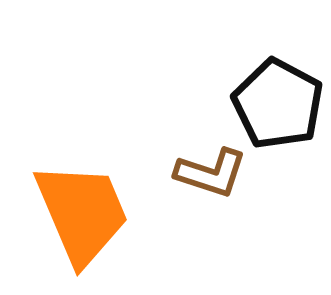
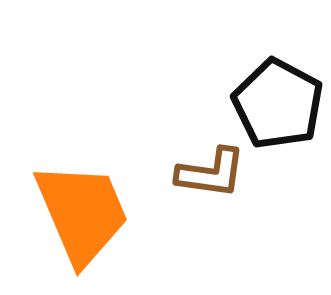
brown L-shape: rotated 10 degrees counterclockwise
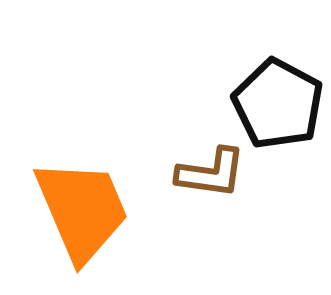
orange trapezoid: moved 3 px up
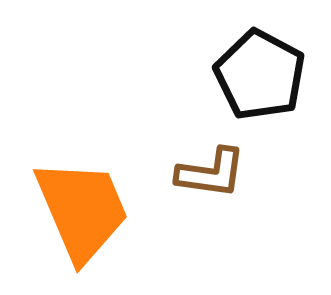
black pentagon: moved 18 px left, 29 px up
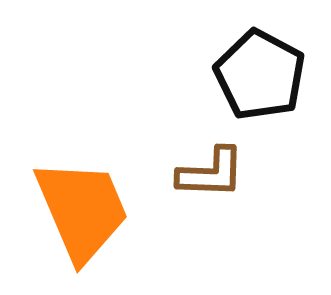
brown L-shape: rotated 6 degrees counterclockwise
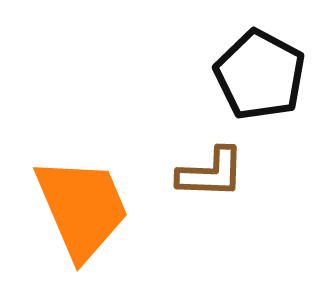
orange trapezoid: moved 2 px up
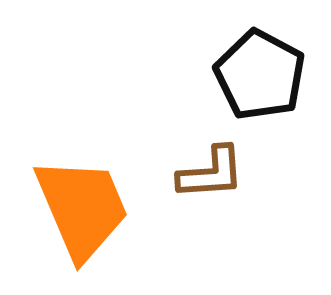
brown L-shape: rotated 6 degrees counterclockwise
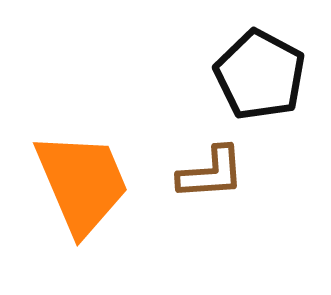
orange trapezoid: moved 25 px up
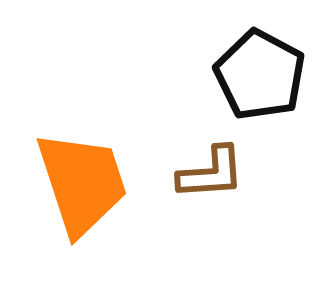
orange trapezoid: rotated 5 degrees clockwise
